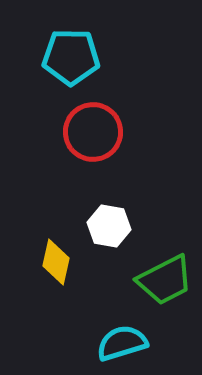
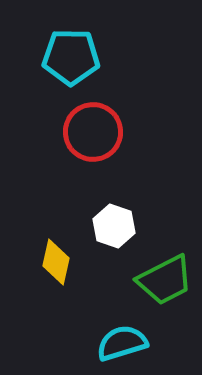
white hexagon: moved 5 px right; rotated 9 degrees clockwise
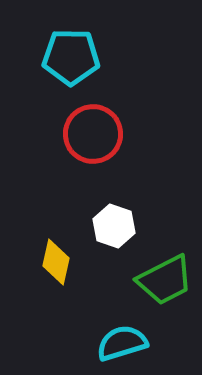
red circle: moved 2 px down
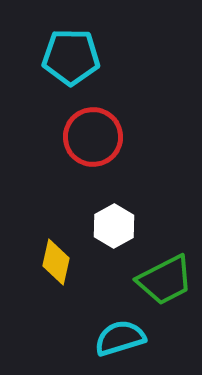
red circle: moved 3 px down
white hexagon: rotated 12 degrees clockwise
cyan semicircle: moved 2 px left, 5 px up
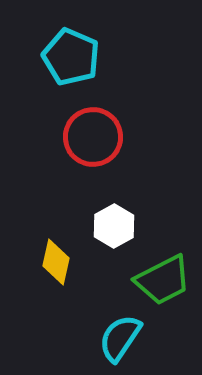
cyan pentagon: rotated 22 degrees clockwise
green trapezoid: moved 2 px left
cyan semicircle: rotated 39 degrees counterclockwise
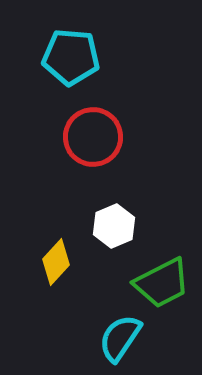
cyan pentagon: rotated 18 degrees counterclockwise
white hexagon: rotated 6 degrees clockwise
yellow diamond: rotated 30 degrees clockwise
green trapezoid: moved 1 px left, 3 px down
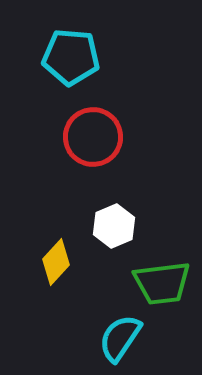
green trapezoid: rotated 20 degrees clockwise
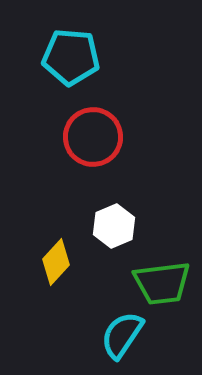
cyan semicircle: moved 2 px right, 3 px up
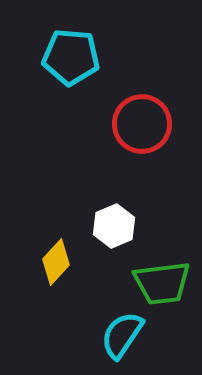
red circle: moved 49 px right, 13 px up
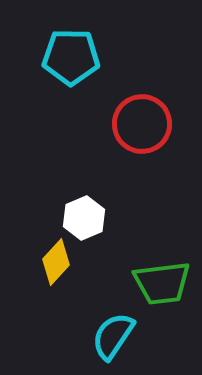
cyan pentagon: rotated 4 degrees counterclockwise
white hexagon: moved 30 px left, 8 px up
cyan semicircle: moved 9 px left, 1 px down
